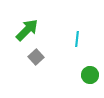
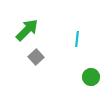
green circle: moved 1 px right, 2 px down
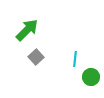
cyan line: moved 2 px left, 20 px down
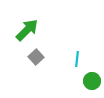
cyan line: moved 2 px right
green circle: moved 1 px right, 4 px down
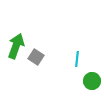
green arrow: moved 11 px left, 16 px down; rotated 25 degrees counterclockwise
gray square: rotated 14 degrees counterclockwise
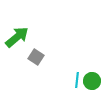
green arrow: moved 1 px right, 9 px up; rotated 30 degrees clockwise
cyan line: moved 21 px down
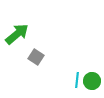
green arrow: moved 3 px up
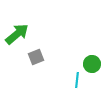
gray square: rotated 35 degrees clockwise
green circle: moved 17 px up
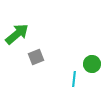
cyan line: moved 3 px left, 1 px up
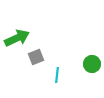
green arrow: moved 4 px down; rotated 15 degrees clockwise
cyan line: moved 17 px left, 4 px up
